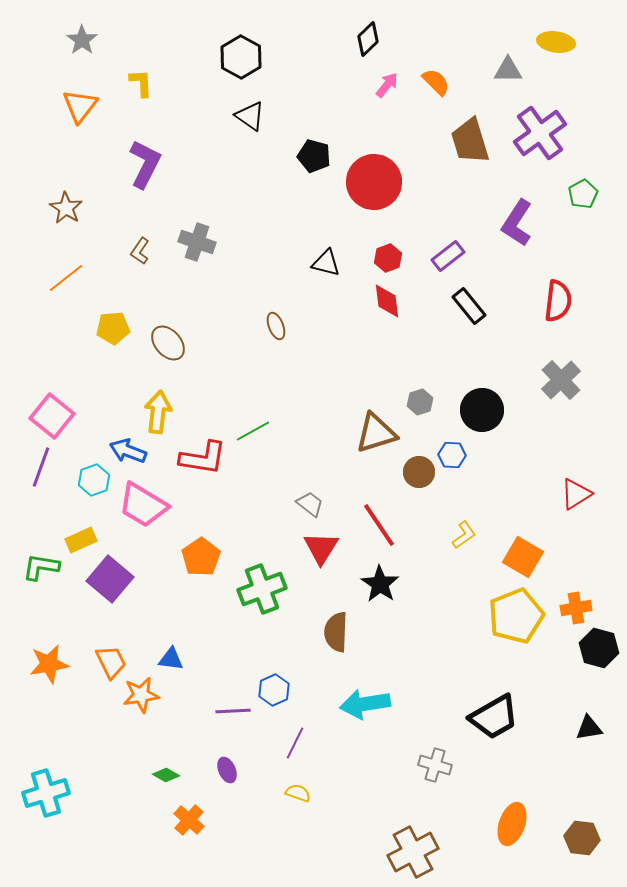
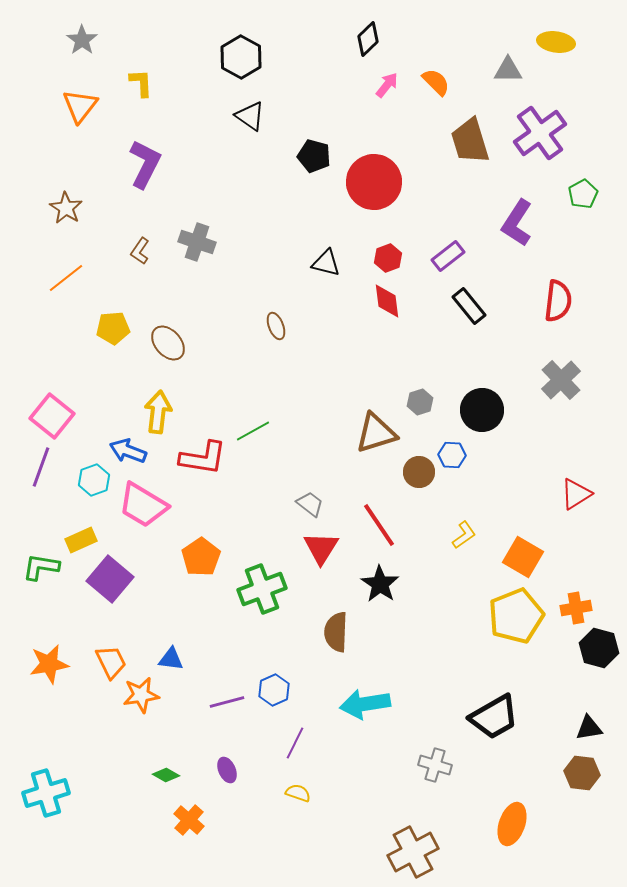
purple line at (233, 711): moved 6 px left, 9 px up; rotated 12 degrees counterclockwise
brown hexagon at (582, 838): moved 65 px up
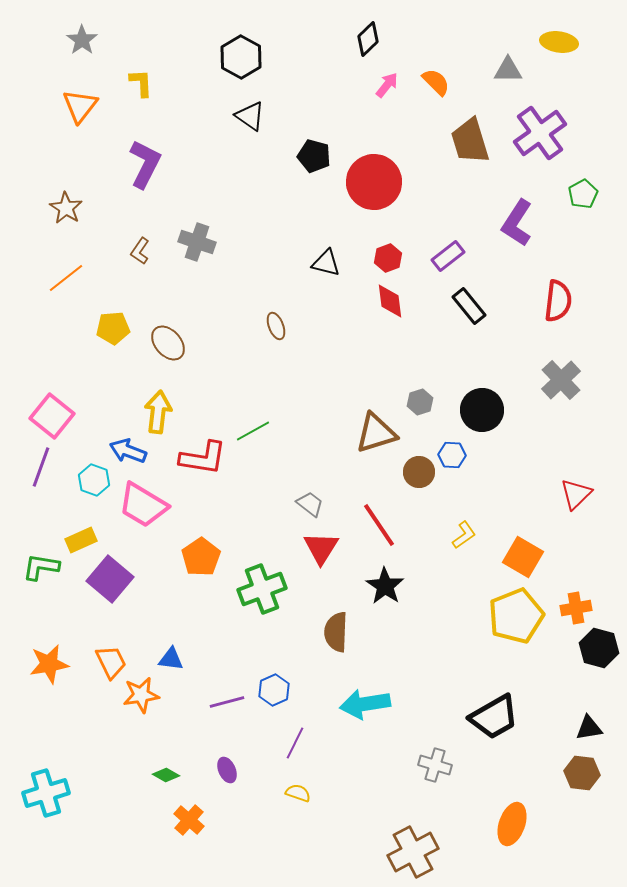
yellow ellipse at (556, 42): moved 3 px right
red diamond at (387, 301): moved 3 px right
cyan hexagon at (94, 480): rotated 20 degrees counterclockwise
red triangle at (576, 494): rotated 12 degrees counterclockwise
black star at (380, 584): moved 5 px right, 2 px down
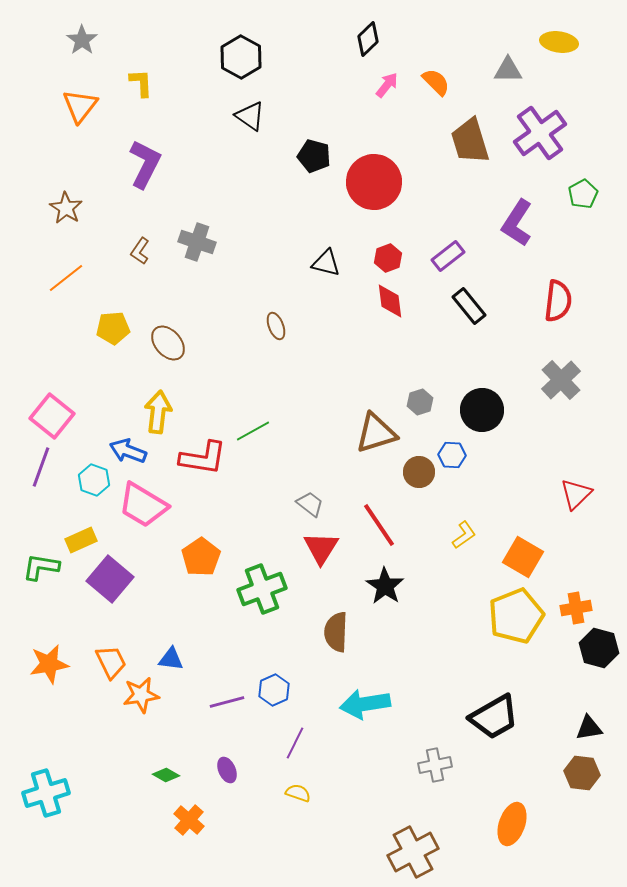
gray cross at (435, 765): rotated 28 degrees counterclockwise
